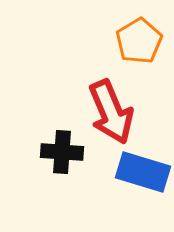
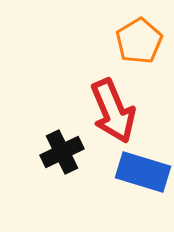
red arrow: moved 2 px right, 1 px up
black cross: rotated 30 degrees counterclockwise
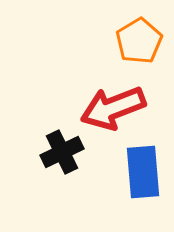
red arrow: moved 3 px up; rotated 92 degrees clockwise
blue rectangle: rotated 68 degrees clockwise
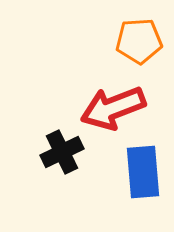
orange pentagon: rotated 27 degrees clockwise
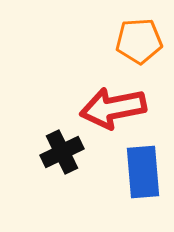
red arrow: rotated 10 degrees clockwise
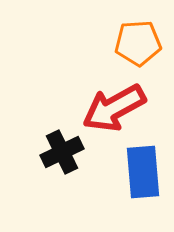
orange pentagon: moved 1 px left, 2 px down
red arrow: moved 1 px right; rotated 18 degrees counterclockwise
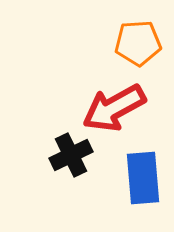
black cross: moved 9 px right, 3 px down
blue rectangle: moved 6 px down
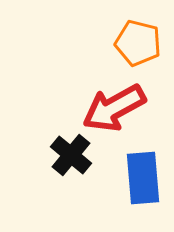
orange pentagon: rotated 18 degrees clockwise
black cross: rotated 24 degrees counterclockwise
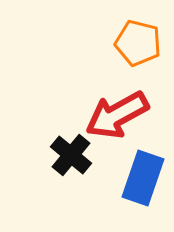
red arrow: moved 3 px right, 7 px down
blue rectangle: rotated 24 degrees clockwise
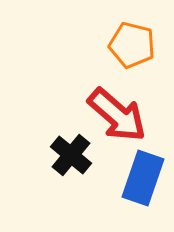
orange pentagon: moved 6 px left, 2 px down
red arrow: rotated 110 degrees counterclockwise
